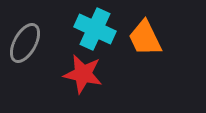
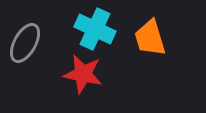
orange trapezoid: moved 5 px right; rotated 9 degrees clockwise
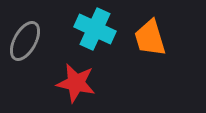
gray ellipse: moved 2 px up
red star: moved 7 px left, 9 px down
